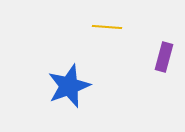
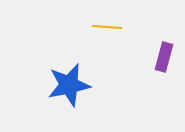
blue star: moved 1 px up; rotated 9 degrees clockwise
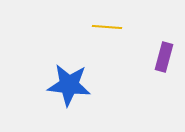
blue star: rotated 18 degrees clockwise
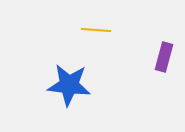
yellow line: moved 11 px left, 3 px down
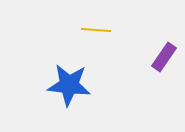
purple rectangle: rotated 20 degrees clockwise
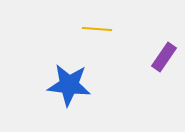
yellow line: moved 1 px right, 1 px up
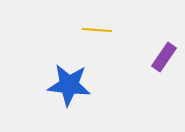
yellow line: moved 1 px down
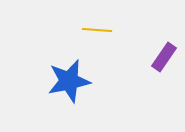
blue star: moved 4 px up; rotated 18 degrees counterclockwise
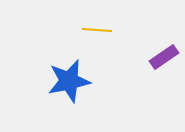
purple rectangle: rotated 20 degrees clockwise
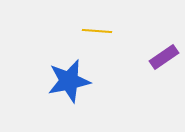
yellow line: moved 1 px down
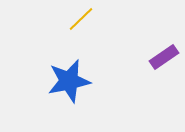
yellow line: moved 16 px left, 12 px up; rotated 48 degrees counterclockwise
